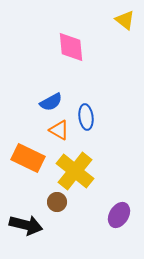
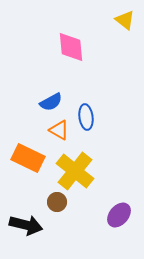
purple ellipse: rotated 10 degrees clockwise
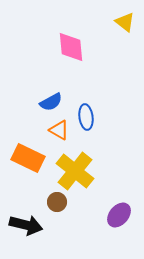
yellow triangle: moved 2 px down
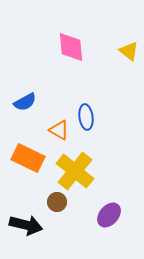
yellow triangle: moved 4 px right, 29 px down
blue semicircle: moved 26 px left
purple ellipse: moved 10 px left
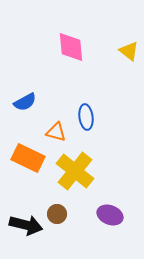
orange triangle: moved 3 px left, 2 px down; rotated 15 degrees counterclockwise
brown circle: moved 12 px down
purple ellipse: moved 1 px right; rotated 70 degrees clockwise
